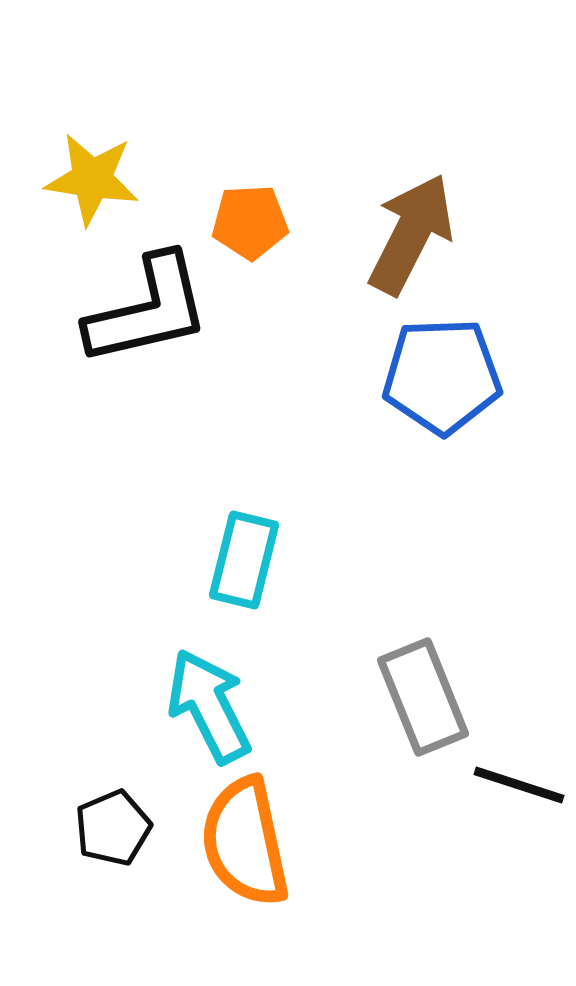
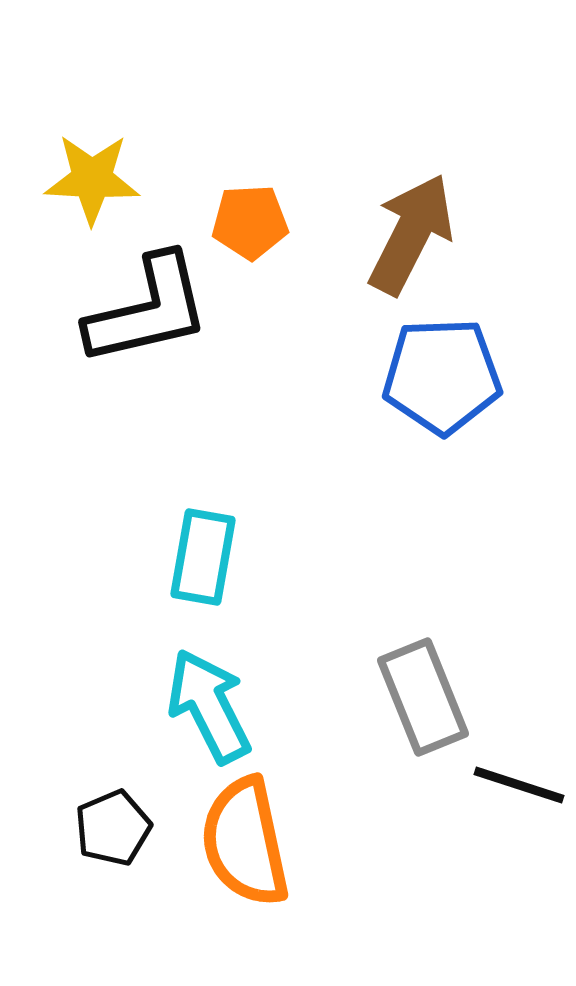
yellow star: rotated 6 degrees counterclockwise
cyan rectangle: moved 41 px left, 3 px up; rotated 4 degrees counterclockwise
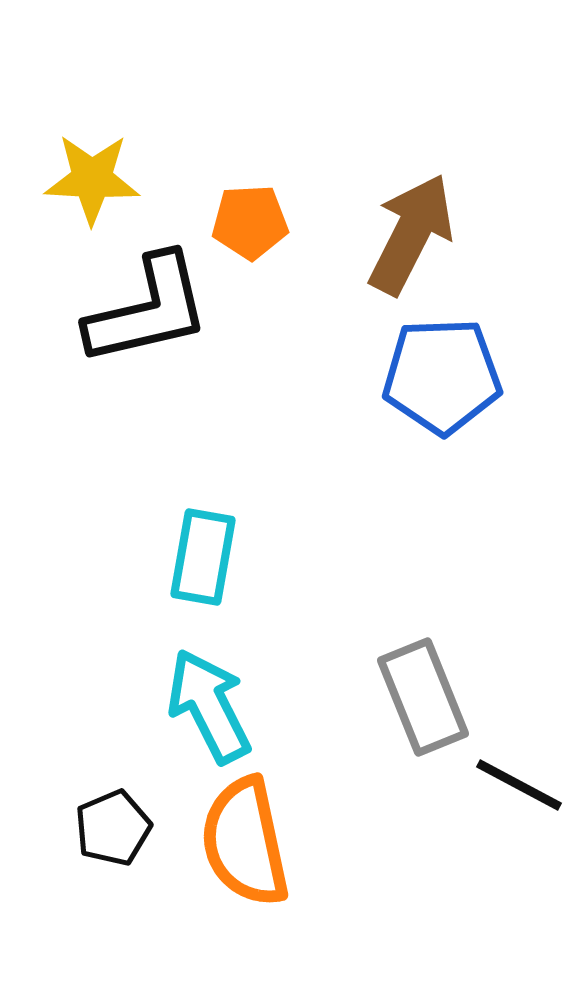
black line: rotated 10 degrees clockwise
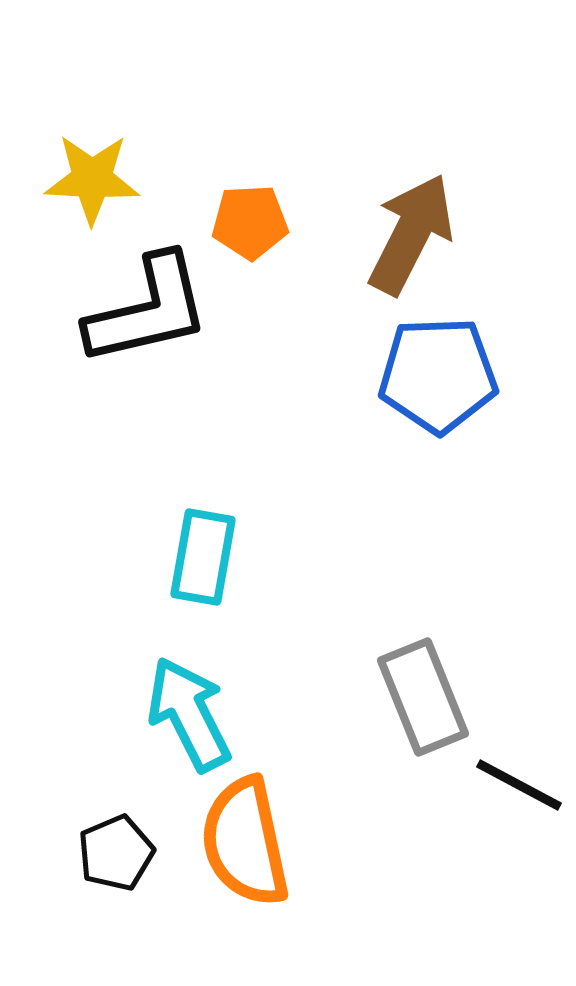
blue pentagon: moved 4 px left, 1 px up
cyan arrow: moved 20 px left, 8 px down
black pentagon: moved 3 px right, 25 px down
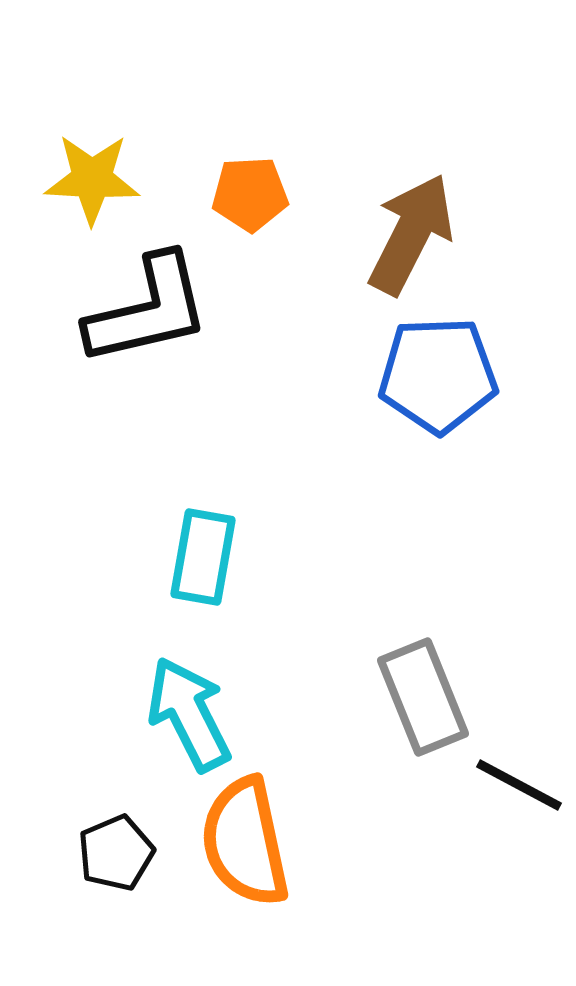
orange pentagon: moved 28 px up
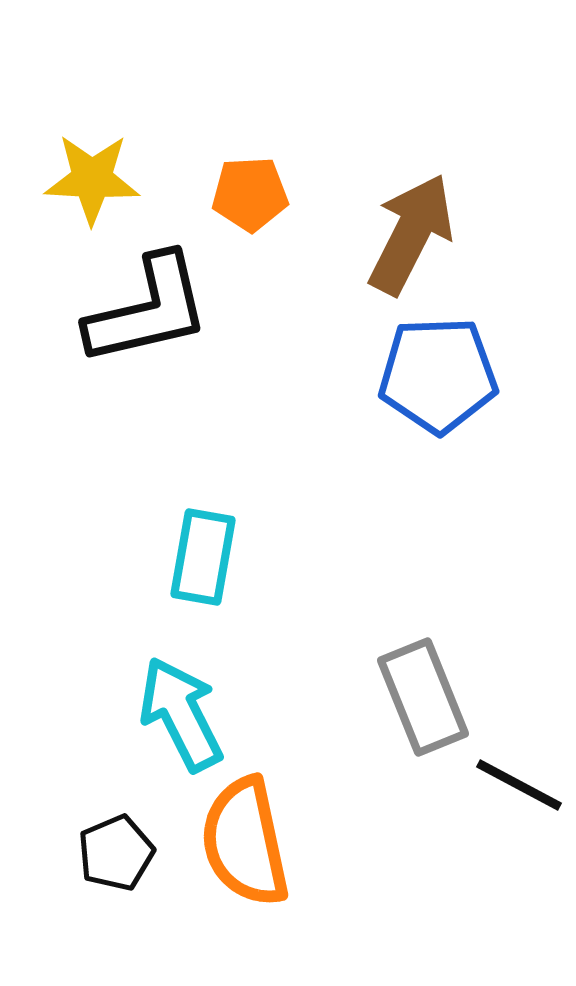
cyan arrow: moved 8 px left
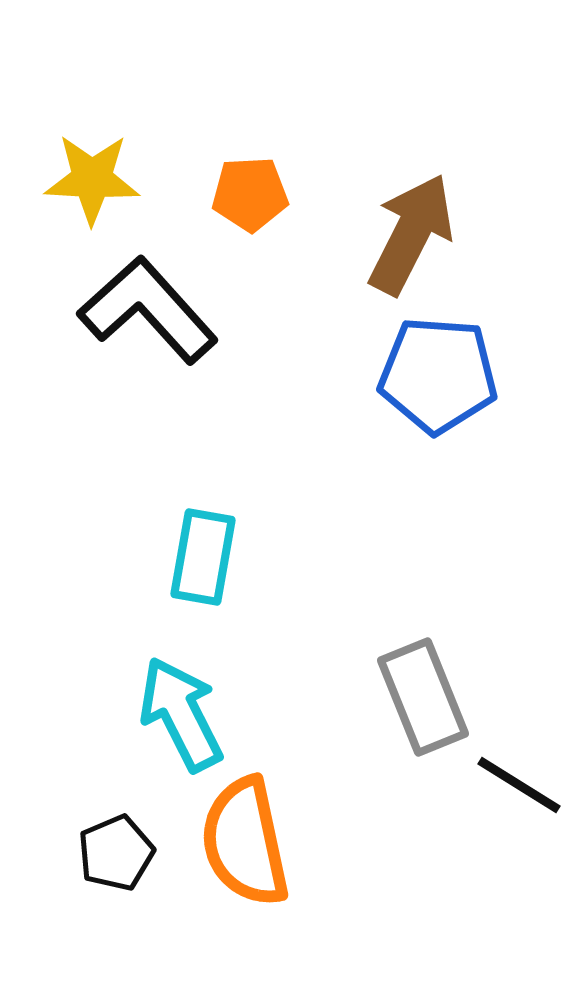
black L-shape: rotated 119 degrees counterclockwise
blue pentagon: rotated 6 degrees clockwise
black line: rotated 4 degrees clockwise
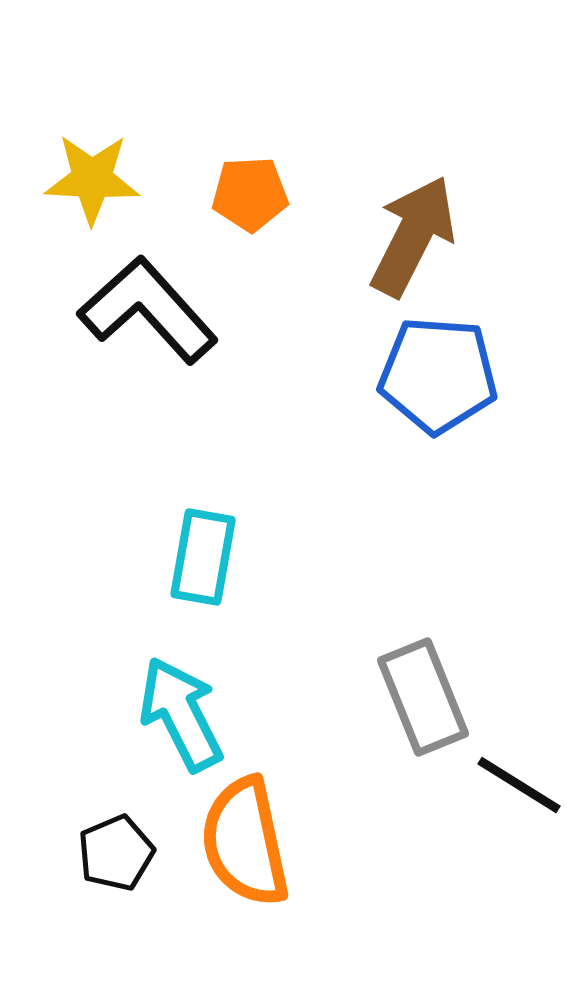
brown arrow: moved 2 px right, 2 px down
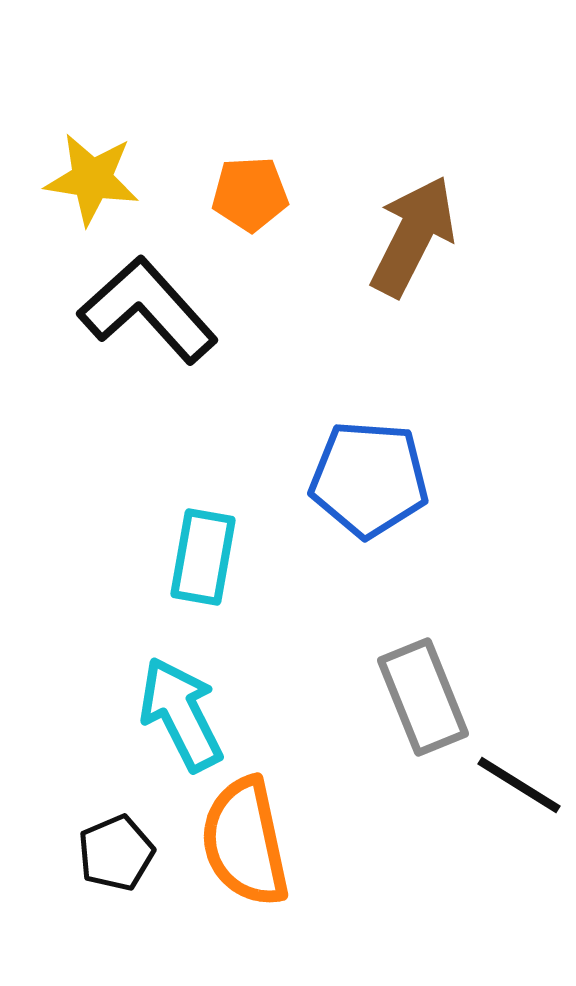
yellow star: rotated 6 degrees clockwise
blue pentagon: moved 69 px left, 104 px down
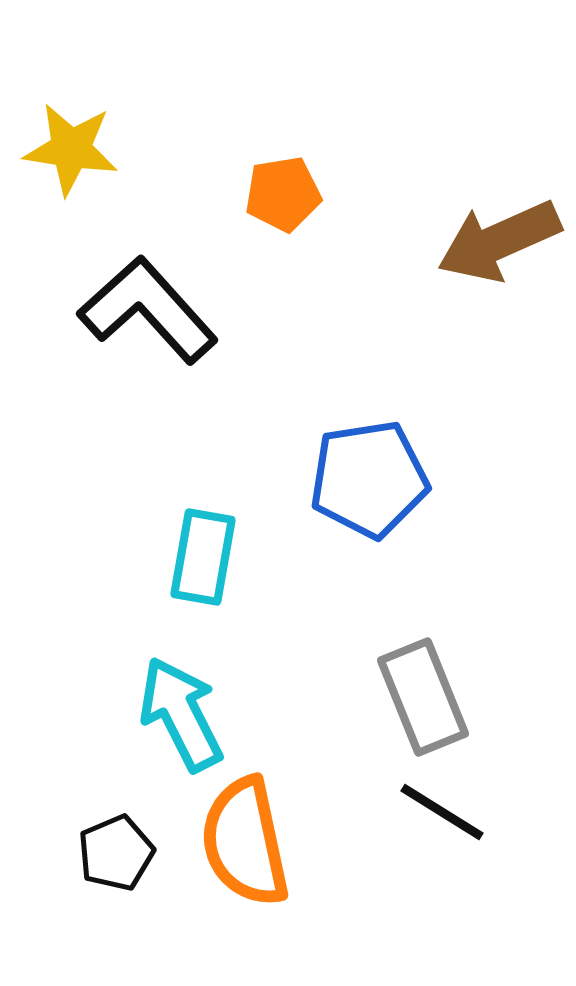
yellow star: moved 21 px left, 30 px up
orange pentagon: moved 33 px right; rotated 6 degrees counterclockwise
brown arrow: moved 86 px right, 5 px down; rotated 141 degrees counterclockwise
blue pentagon: rotated 13 degrees counterclockwise
black line: moved 77 px left, 27 px down
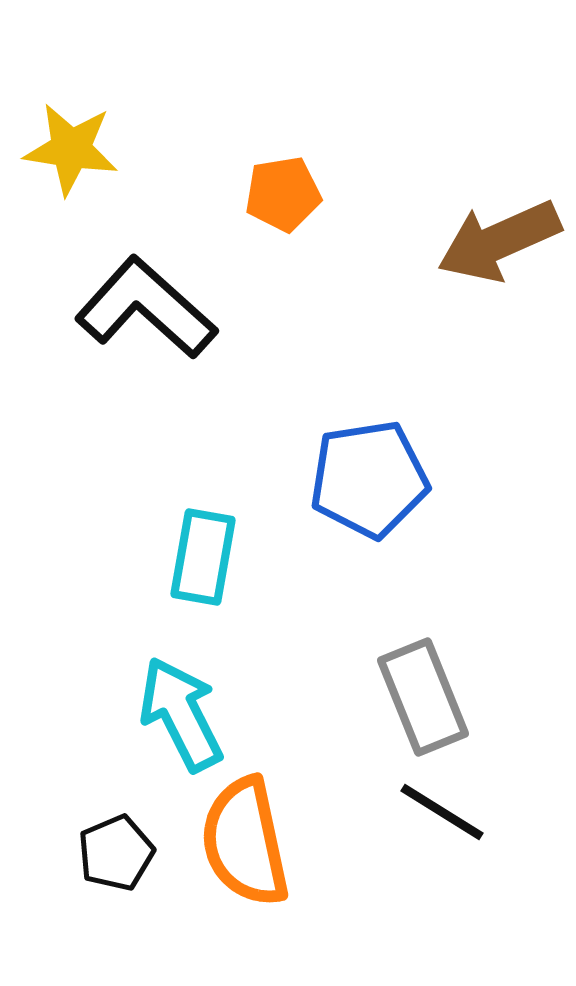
black L-shape: moved 2 px left, 2 px up; rotated 6 degrees counterclockwise
